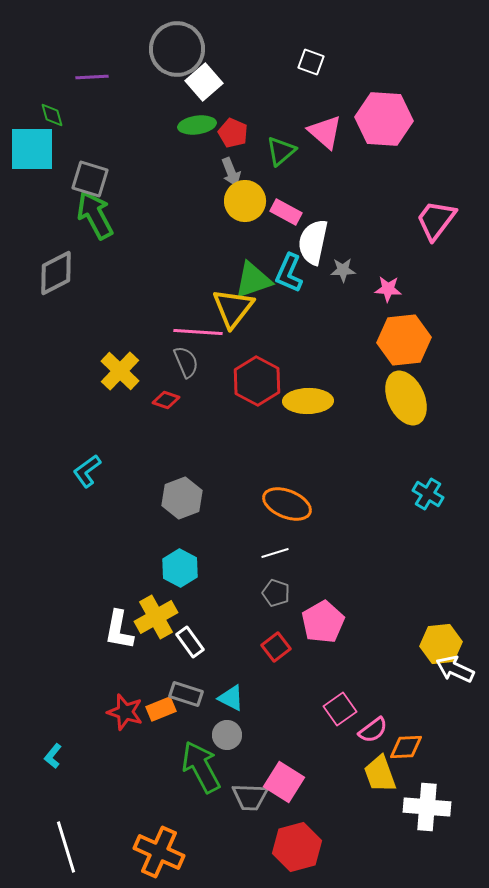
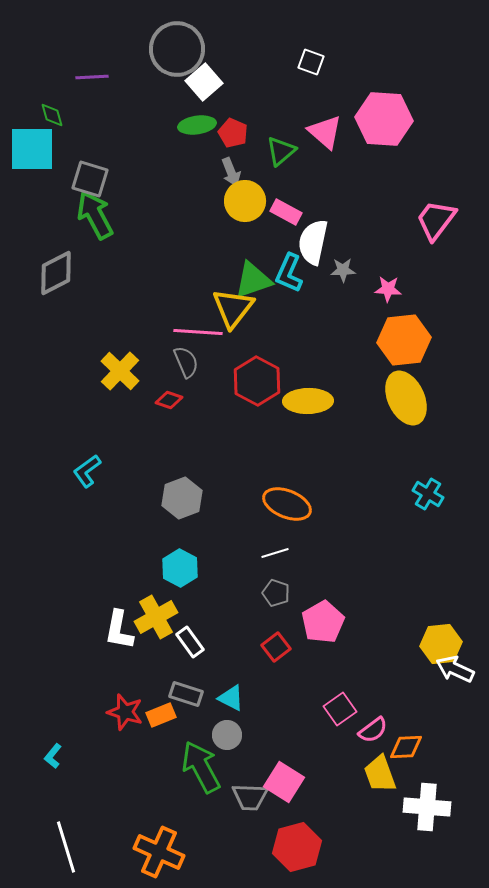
red diamond at (166, 400): moved 3 px right
orange rectangle at (161, 709): moved 6 px down
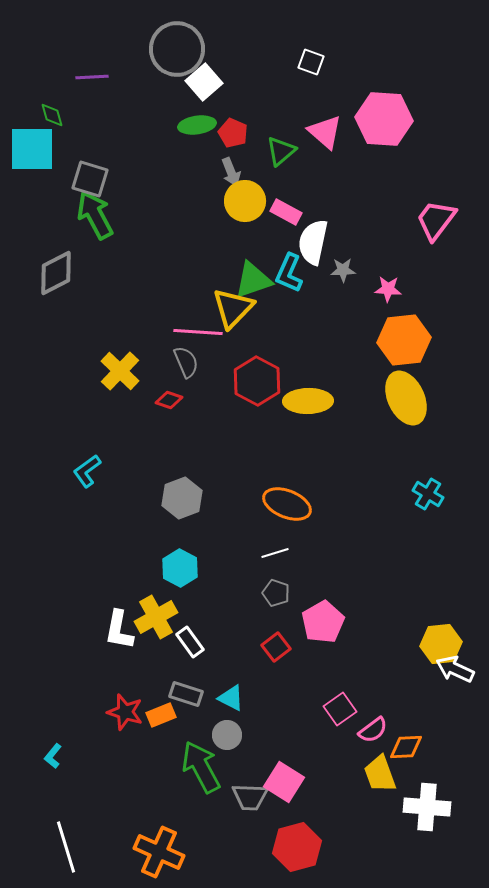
yellow triangle at (233, 308): rotated 6 degrees clockwise
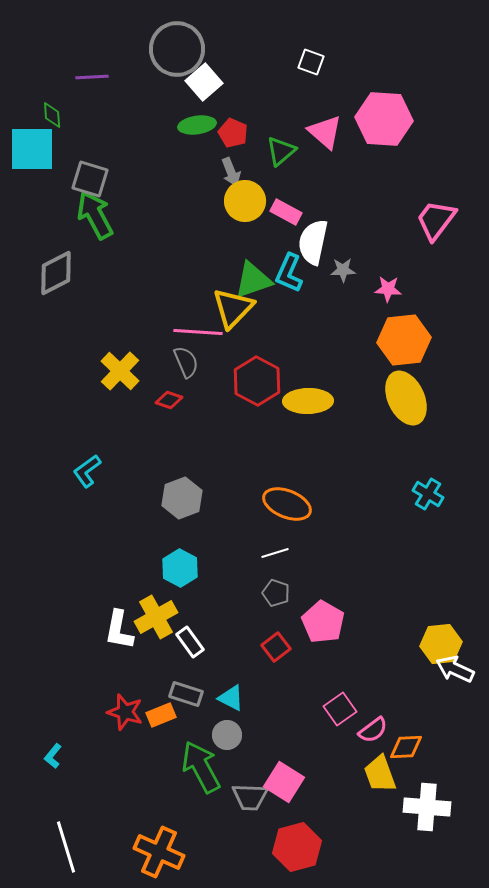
green diamond at (52, 115): rotated 12 degrees clockwise
pink pentagon at (323, 622): rotated 12 degrees counterclockwise
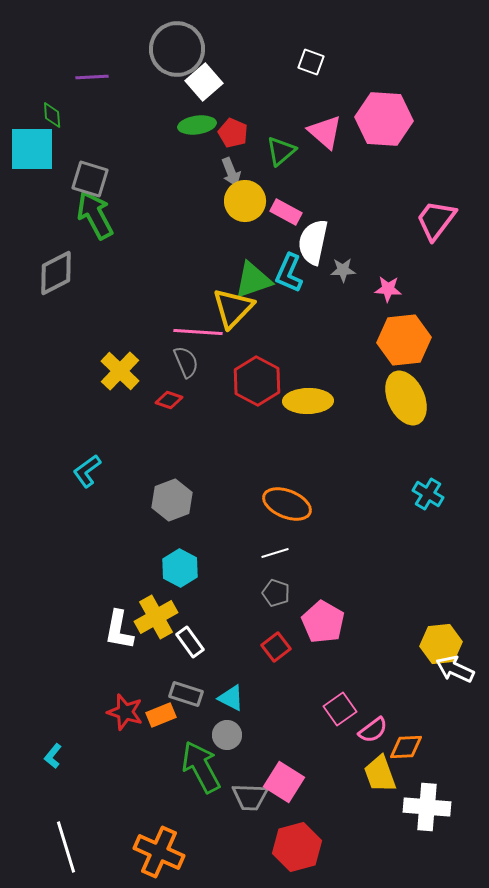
gray hexagon at (182, 498): moved 10 px left, 2 px down
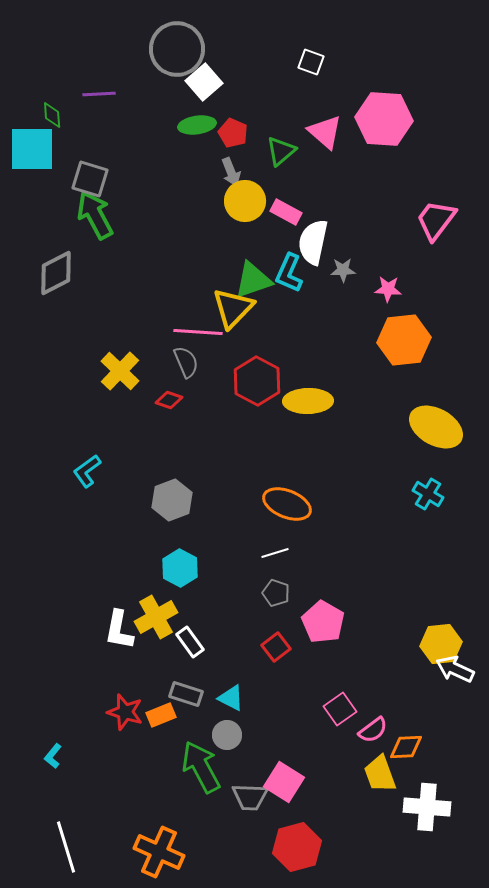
purple line at (92, 77): moved 7 px right, 17 px down
yellow ellipse at (406, 398): moved 30 px right, 29 px down; rotated 36 degrees counterclockwise
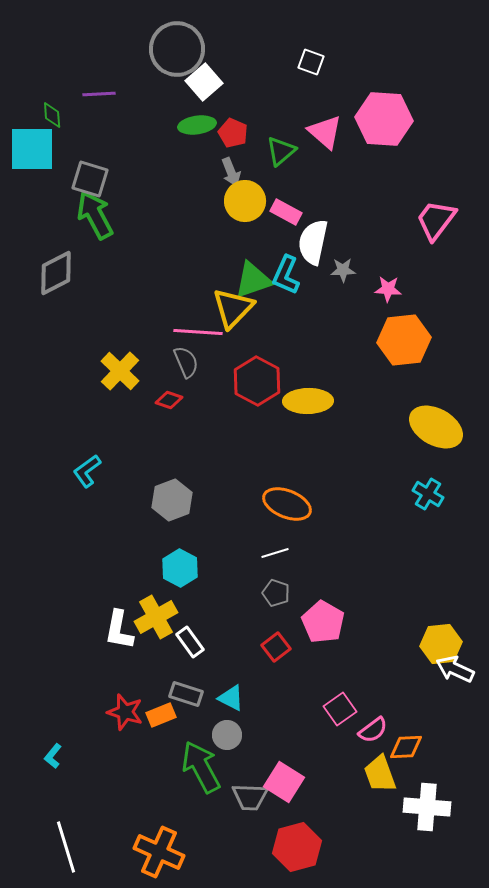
cyan L-shape at (289, 273): moved 3 px left, 2 px down
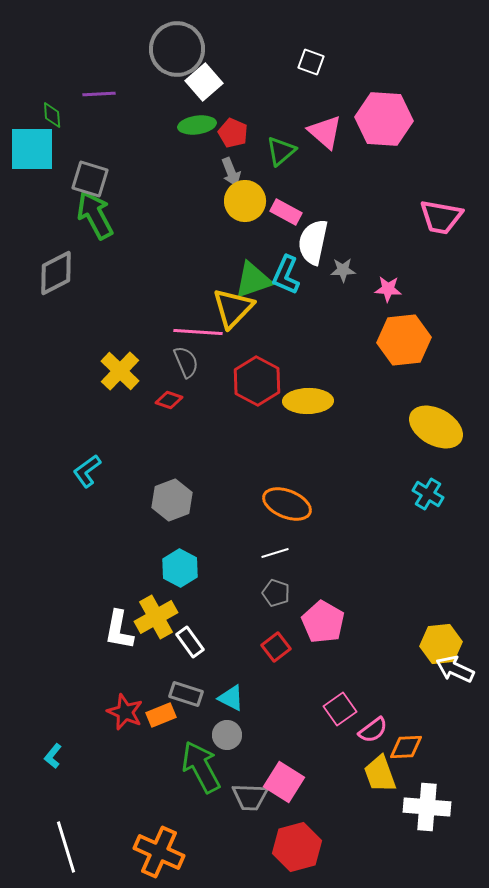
pink trapezoid at (436, 220): moved 5 px right, 3 px up; rotated 117 degrees counterclockwise
red star at (125, 712): rotated 6 degrees clockwise
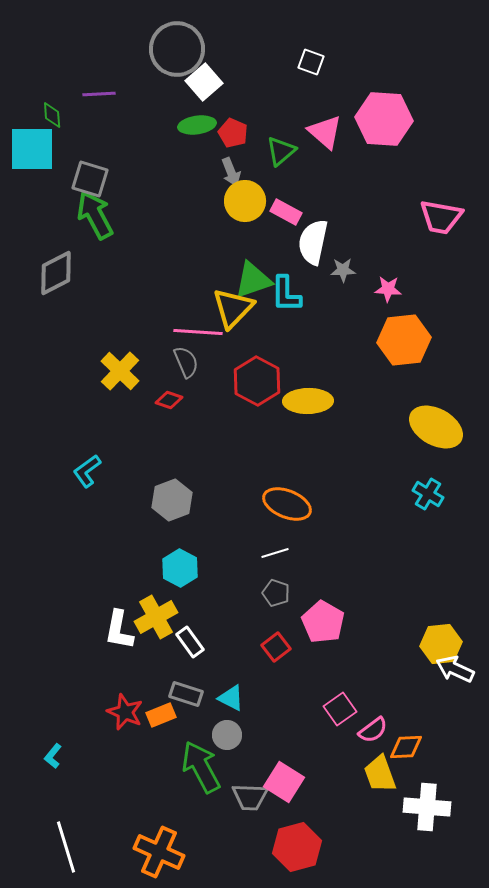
cyan L-shape at (286, 275): moved 19 px down; rotated 24 degrees counterclockwise
